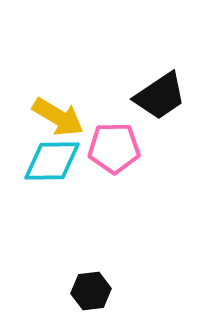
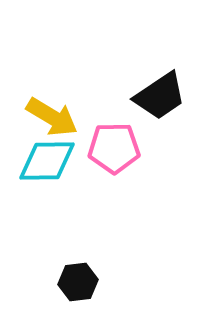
yellow arrow: moved 6 px left
cyan diamond: moved 5 px left
black hexagon: moved 13 px left, 9 px up
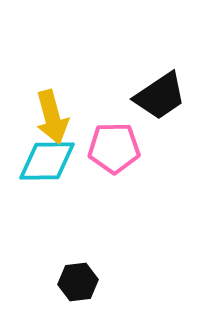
yellow arrow: rotated 44 degrees clockwise
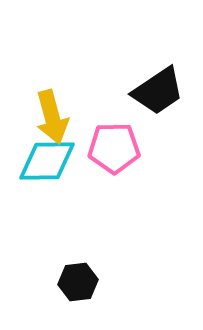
black trapezoid: moved 2 px left, 5 px up
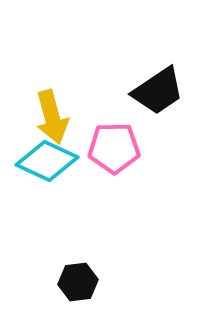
cyan diamond: rotated 26 degrees clockwise
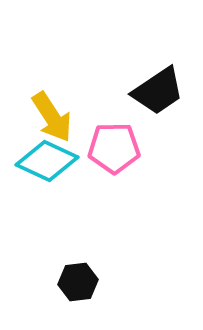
yellow arrow: rotated 18 degrees counterclockwise
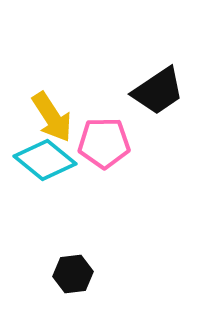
pink pentagon: moved 10 px left, 5 px up
cyan diamond: moved 2 px left, 1 px up; rotated 14 degrees clockwise
black hexagon: moved 5 px left, 8 px up
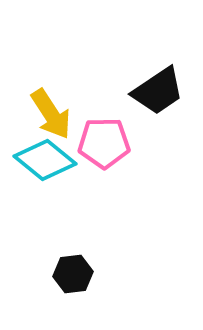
yellow arrow: moved 1 px left, 3 px up
